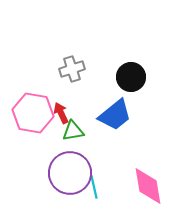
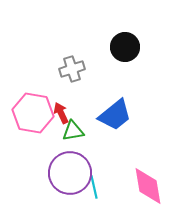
black circle: moved 6 px left, 30 px up
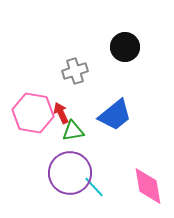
gray cross: moved 3 px right, 2 px down
cyan line: rotated 30 degrees counterclockwise
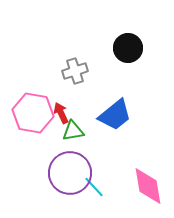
black circle: moved 3 px right, 1 px down
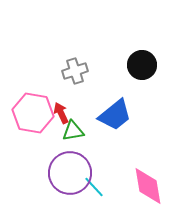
black circle: moved 14 px right, 17 px down
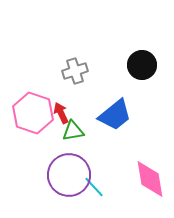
pink hexagon: rotated 9 degrees clockwise
purple circle: moved 1 px left, 2 px down
pink diamond: moved 2 px right, 7 px up
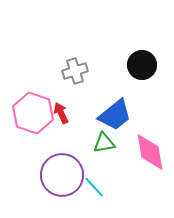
green triangle: moved 31 px right, 12 px down
purple circle: moved 7 px left
pink diamond: moved 27 px up
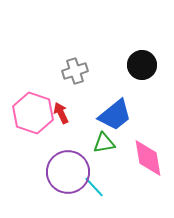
pink diamond: moved 2 px left, 6 px down
purple circle: moved 6 px right, 3 px up
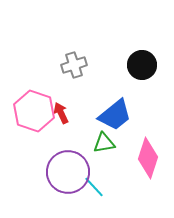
gray cross: moved 1 px left, 6 px up
pink hexagon: moved 1 px right, 2 px up
pink diamond: rotated 27 degrees clockwise
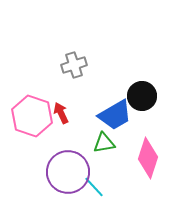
black circle: moved 31 px down
pink hexagon: moved 2 px left, 5 px down
blue trapezoid: rotated 9 degrees clockwise
